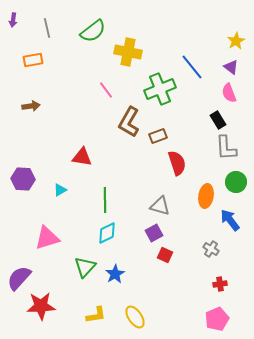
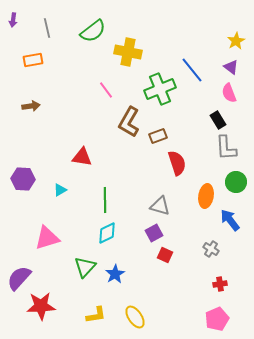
blue line: moved 3 px down
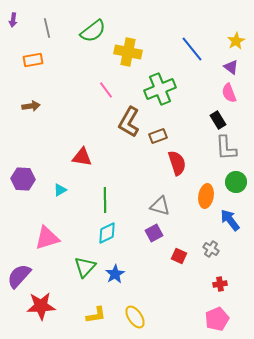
blue line: moved 21 px up
red square: moved 14 px right, 1 px down
purple semicircle: moved 2 px up
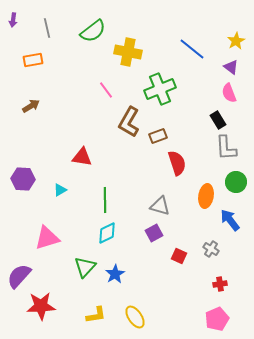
blue line: rotated 12 degrees counterclockwise
brown arrow: rotated 24 degrees counterclockwise
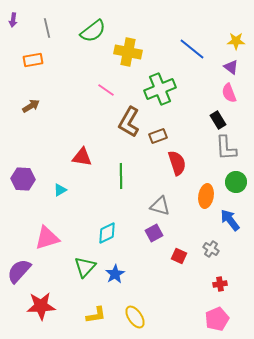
yellow star: rotated 30 degrees clockwise
pink line: rotated 18 degrees counterclockwise
green line: moved 16 px right, 24 px up
purple semicircle: moved 5 px up
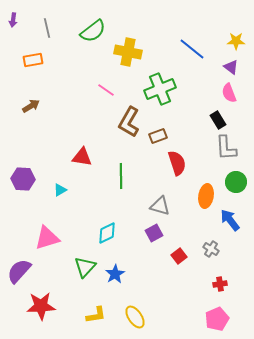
red square: rotated 28 degrees clockwise
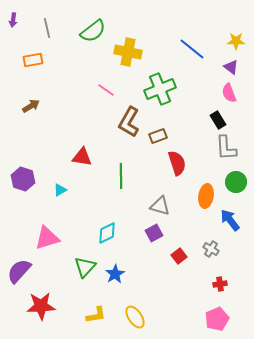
purple hexagon: rotated 15 degrees clockwise
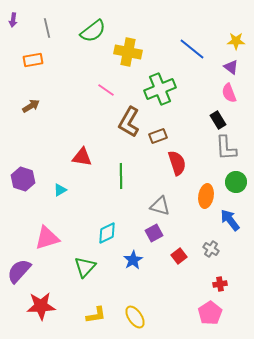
blue star: moved 18 px right, 14 px up
pink pentagon: moved 7 px left, 6 px up; rotated 10 degrees counterclockwise
